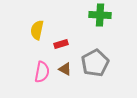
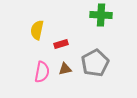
green cross: moved 1 px right
brown triangle: rotated 40 degrees counterclockwise
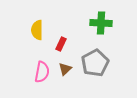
green cross: moved 8 px down
yellow semicircle: rotated 12 degrees counterclockwise
red rectangle: rotated 48 degrees counterclockwise
brown triangle: rotated 32 degrees counterclockwise
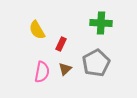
yellow semicircle: rotated 30 degrees counterclockwise
gray pentagon: moved 1 px right
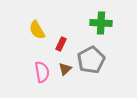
gray pentagon: moved 5 px left, 3 px up
pink semicircle: rotated 20 degrees counterclockwise
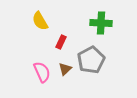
yellow semicircle: moved 3 px right, 9 px up
red rectangle: moved 2 px up
pink semicircle: rotated 15 degrees counterclockwise
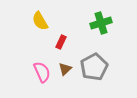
green cross: rotated 20 degrees counterclockwise
gray pentagon: moved 3 px right, 7 px down
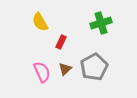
yellow semicircle: moved 1 px down
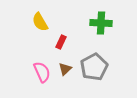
green cross: rotated 20 degrees clockwise
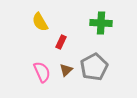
brown triangle: moved 1 px right, 1 px down
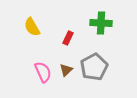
yellow semicircle: moved 8 px left, 5 px down
red rectangle: moved 7 px right, 4 px up
pink semicircle: moved 1 px right
